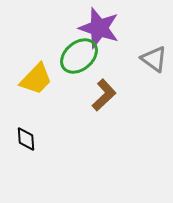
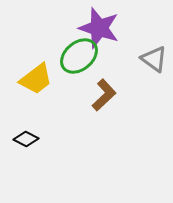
yellow trapezoid: rotated 9 degrees clockwise
black diamond: rotated 60 degrees counterclockwise
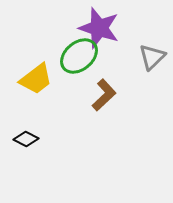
gray triangle: moved 2 px left, 2 px up; rotated 40 degrees clockwise
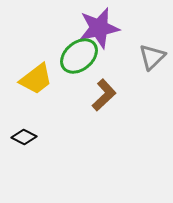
purple star: rotated 30 degrees counterclockwise
black diamond: moved 2 px left, 2 px up
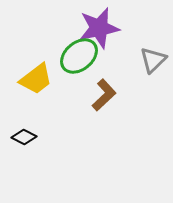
gray triangle: moved 1 px right, 3 px down
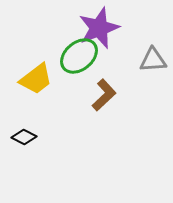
purple star: rotated 9 degrees counterclockwise
gray triangle: rotated 40 degrees clockwise
